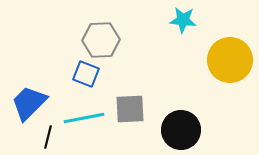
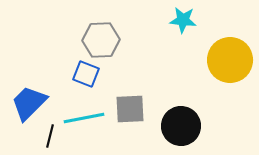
black circle: moved 4 px up
black line: moved 2 px right, 1 px up
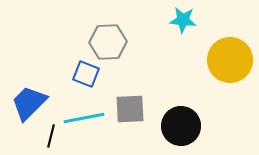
gray hexagon: moved 7 px right, 2 px down
black line: moved 1 px right
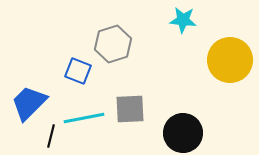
gray hexagon: moved 5 px right, 2 px down; rotated 15 degrees counterclockwise
blue square: moved 8 px left, 3 px up
black circle: moved 2 px right, 7 px down
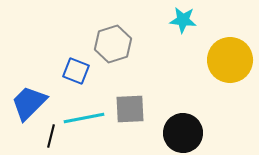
blue square: moved 2 px left
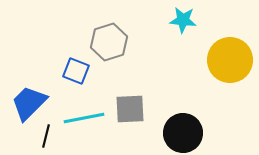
gray hexagon: moved 4 px left, 2 px up
black line: moved 5 px left
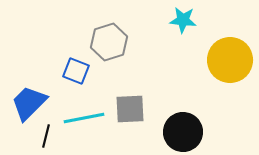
black circle: moved 1 px up
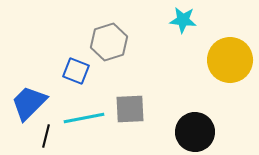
black circle: moved 12 px right
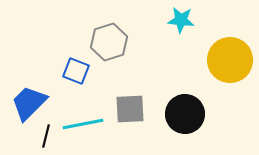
cyan star: moved 2 px left
cyan line: moved 1 px left, 6 px down
black circle: moved 10 px left, 18 px up
